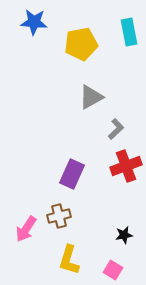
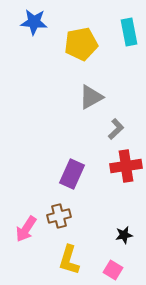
red cross: rotated 12 degrees clockwise
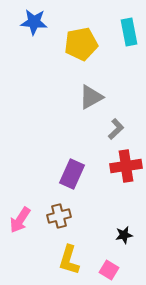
pink arrow: moved 6 px left, 9 px up
pink square: moved 4 px left
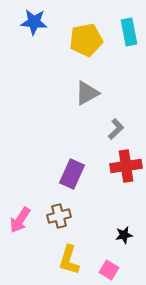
yellow pentagon: moved 5 px right, 4 px up
gray triangle: moved 4 px left, 4 px up
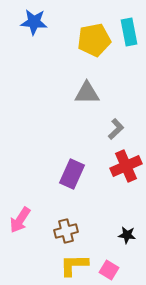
yellow pentagon: moved 8 px right
gray triangle: rotated 28 degrees clockwise
red cross: rotated 16 degrees counterclockwise
brown cross: moved 7 px right, 15 px down
black star: moved 3 px right; rotated 18 degrees clockwise
yellow L-shape: moved 5 px right, 5 px down; rotated 72 degrees clockwise
